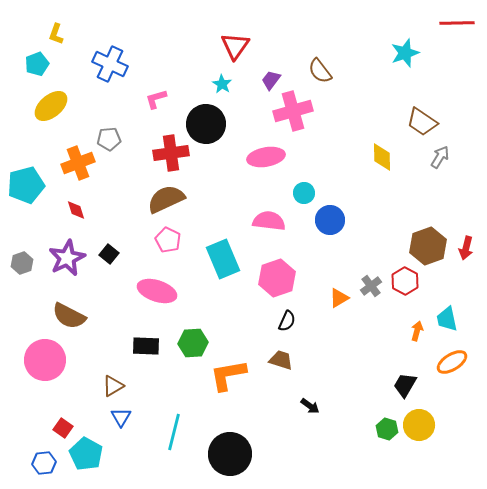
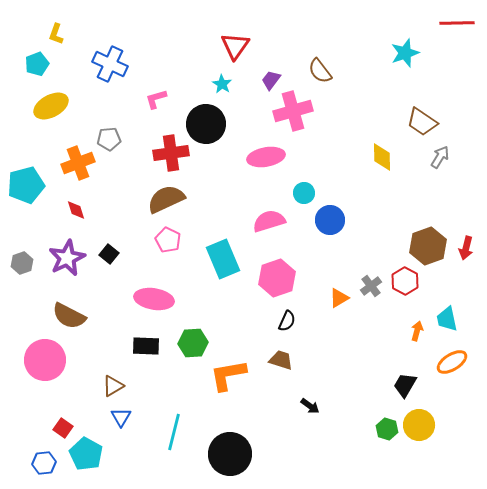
yellow ellipse at (51, 106): rotated 12 degrees clockwise
pink semicircle at (269, 221): rotated 24 degrees counterclockwise
pink ellipse at (157, 291): moved 3 px left, 8 px down; rotated 9 degrees counterclockwise
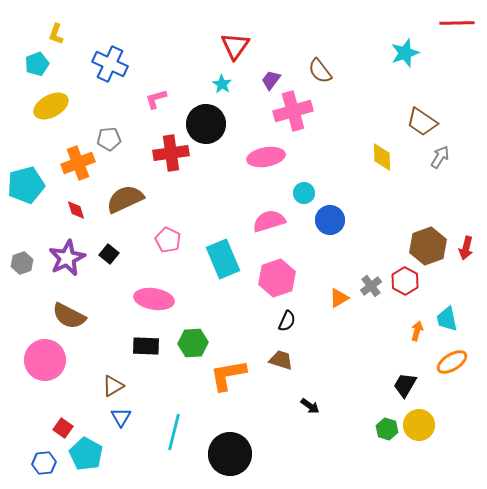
brown semicircle at (166, 199): moved 41 px left
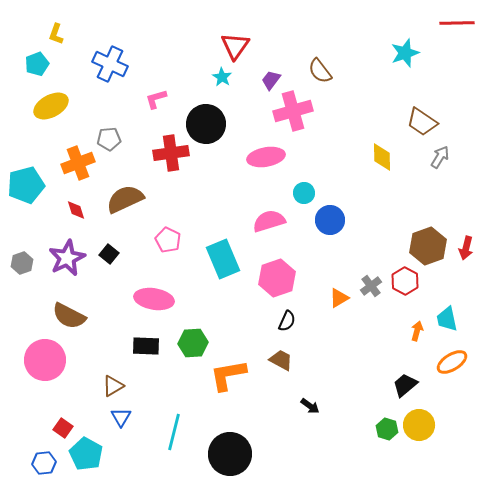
cyan star at (222, 84): moved 7 px up
brown trapezoid at (281, 360): rotated 10 degrees clockwise
black trapezoid at (405, 385): rotated 20 degrees clockwise
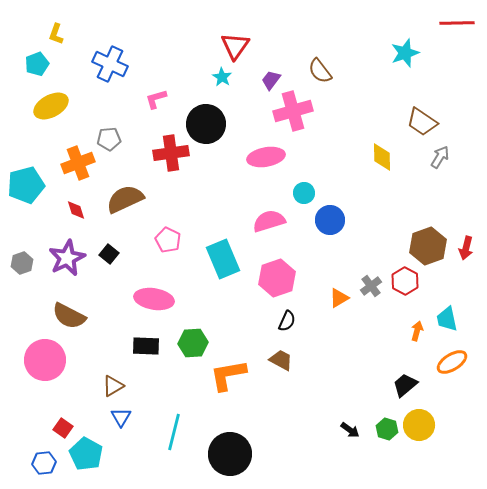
black arrow at (310, 406): moved 40 px right, 24 px down
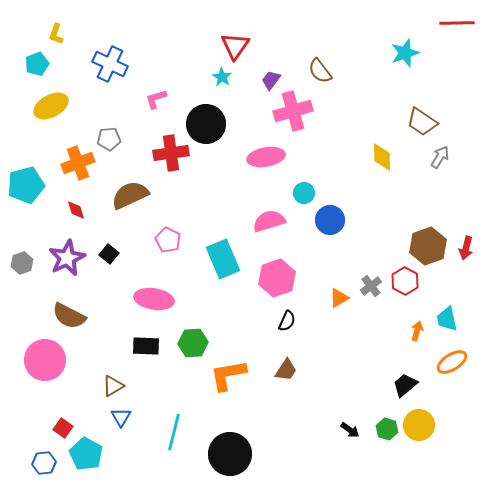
brown semicircle at (125, 199): moved 5 px right, 4 px up
brown trapezoid at (281, 360): moved 5 px right, 10 px down; rotated 95 degrees clockwise
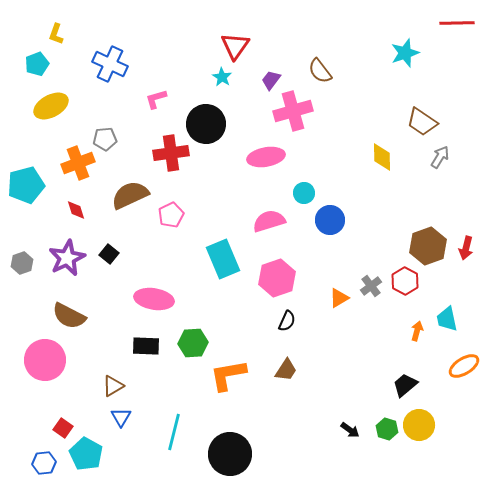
gray pentagon at (109, 139): moved 4 px left
pink pentagon at (168, 240): moved 3 px right, 25 px up; rotated 20 degrees clockwise
orange ellipse at (452, 362): moved 12 px right, 4 px down
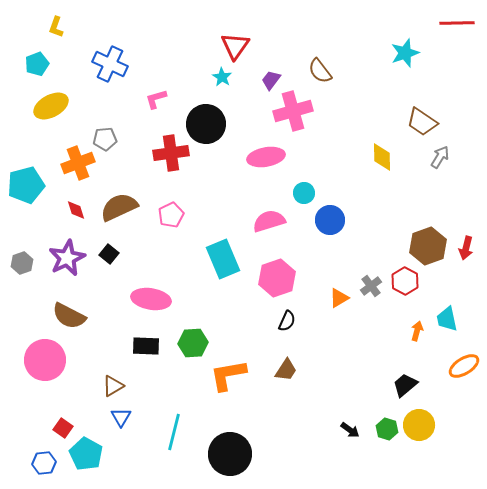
yellow L-shape at (56, 34): moved 7 px up
brown semicircle at (130, 195): moved 11 px left, 12 px down
pink ellipse at (154, 299): moved 3 px left
